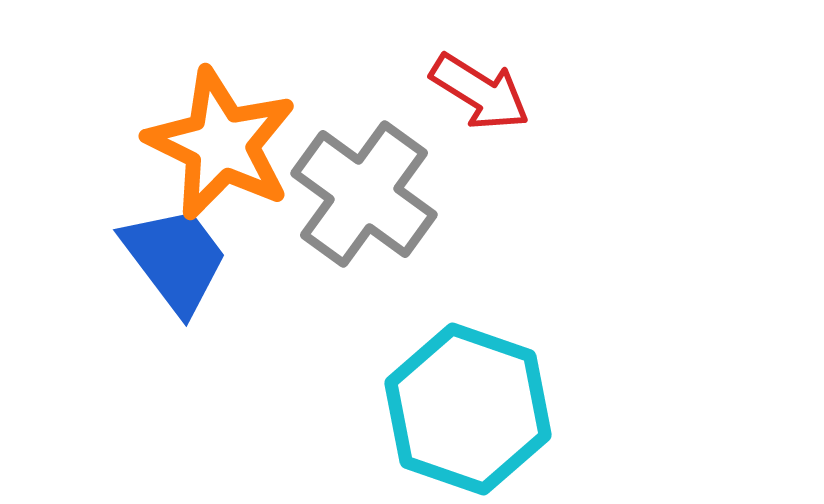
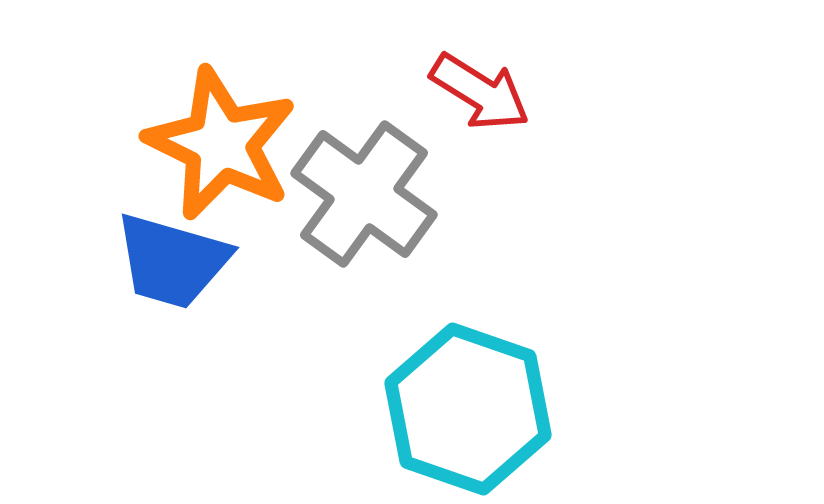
blue trapezoid: moved 3 px left, 2 px down; rotated 143 degrees clockwise
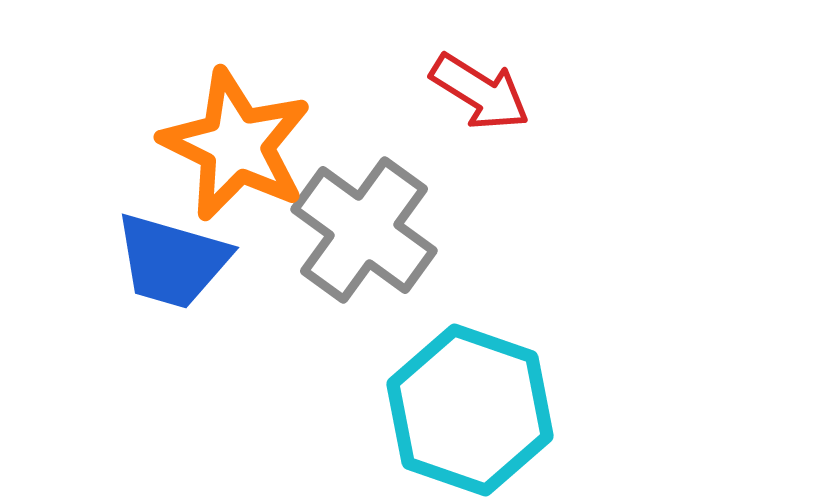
orange star: moved 15 px right, 1 px down
gray cross: moved 36 px down
cyan hexagon: moved 2 px right, 1 px down
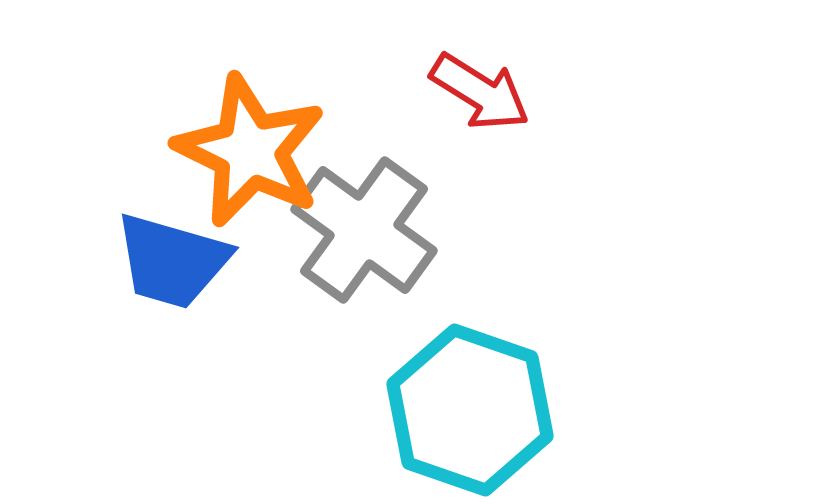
orange star: moved 14 px right, 6 px down
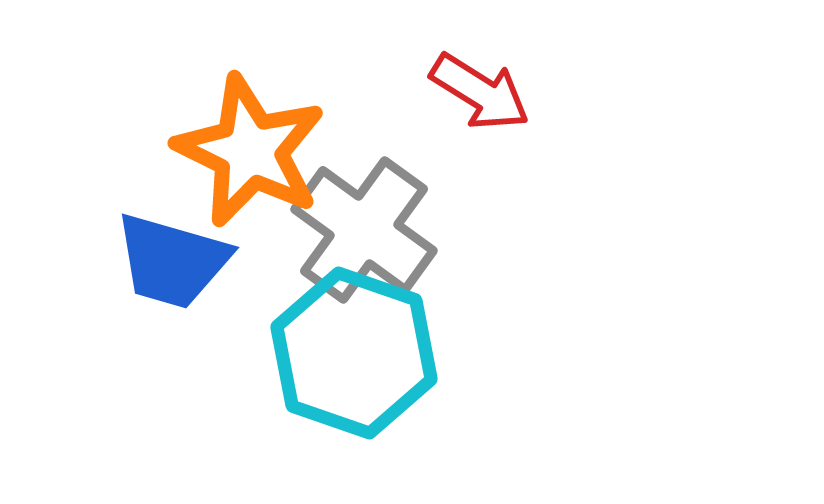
cyan hexagon: moved 116 px left, 57 px up
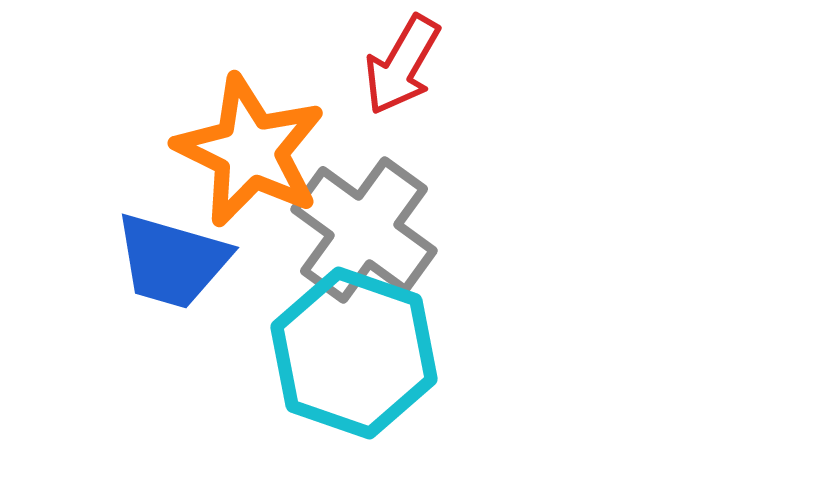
red arrow: moved 78 px left, 27 px up; rotated 88 degrees clockwise
